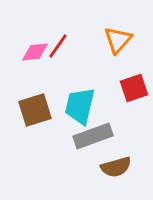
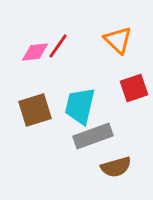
orange triangle: rotated 28 degrees counterclockwise
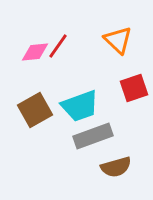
cyan trapezoid: rotated 123 degrees counterclockwise
brown square: rotated 12 degrees counterclockwise
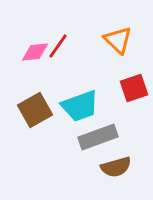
gray rectangle: moved 5 px right, 1 px down
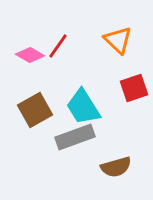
pink diamond: moved 5 px left, 3 px down; rotated 36 degrees clockwise
cyan trapezoid: moved 3 px right, 1 px down; rotated 78 degrees clockwise
gray rectangle: moved 23 px left
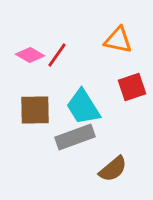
orange triangle: rotated 32 degrees counterclockwise
red line: moved 1 px left, 9 px down
red square: moved 2 px left, 1 px up
brown square: rotated 28 degrees clockwise
brown semicircle: moved 3 px left, 2 px down; rotated 24 degrees counterclockwise
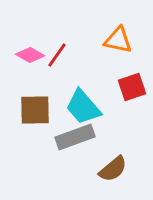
cyan trapezoid: rotated 9 degrees counterclockwise
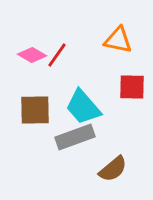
pink diamond: moved 2 px right
red square: rotated 20 degrees clockwise
